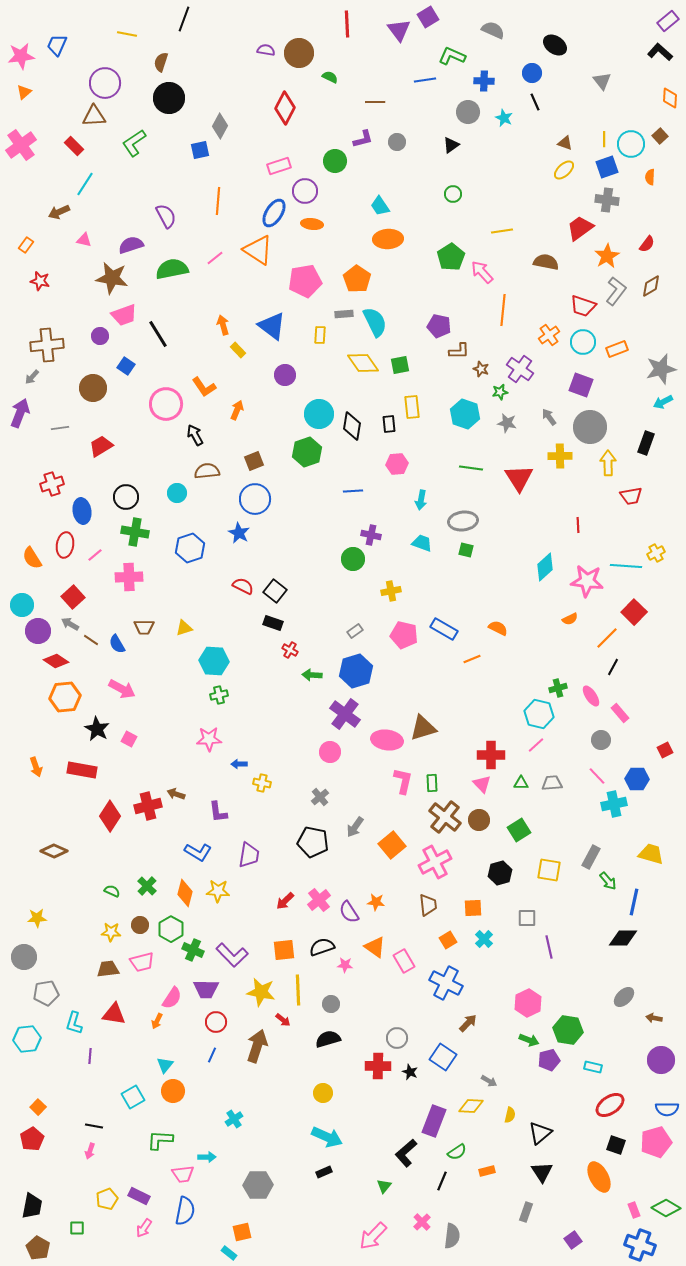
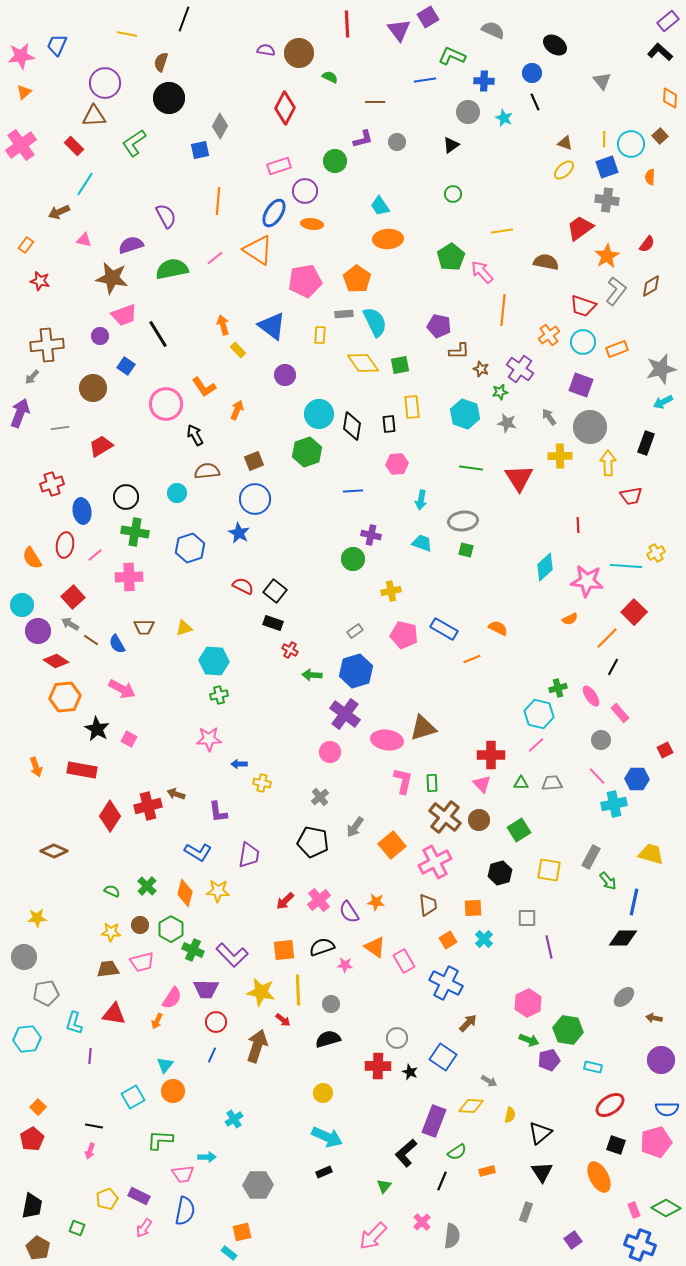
green square at (77, 1228): rotated 21 degrees clockwise
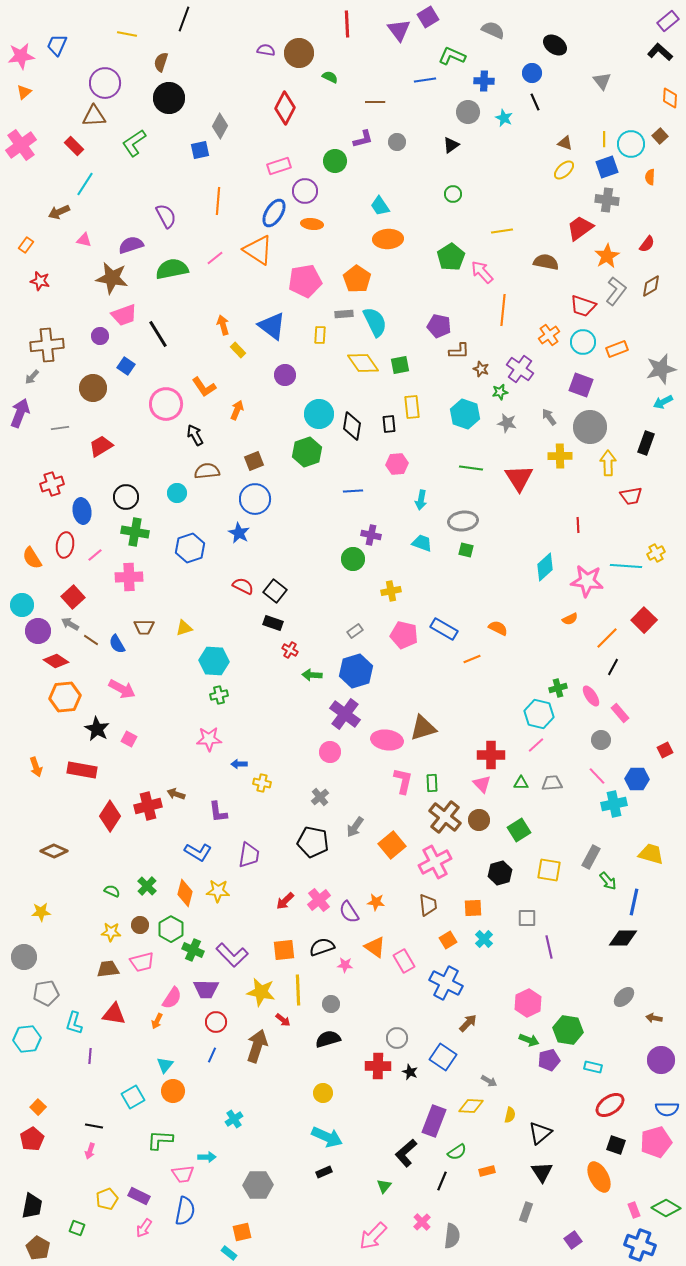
red square at (634, 612): moved 10 px right, 8 px down
yellow star at (37, 918): moved 4 px right, 6 px up
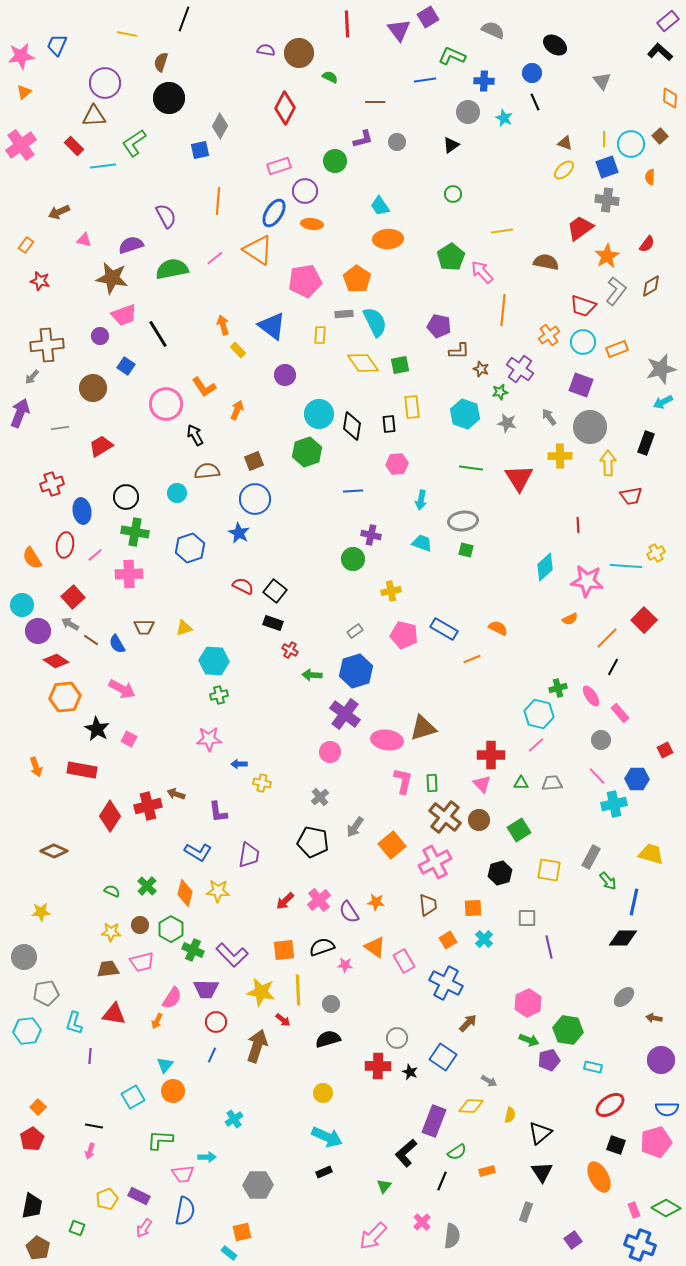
cyan line at (85, 184): moved 18 px right, 18 px up; rotated 50 degrees clockwise
pink cross at (129, 577): moved 3 px up
cyan hexagon at (27, 1039): moved 8 px up
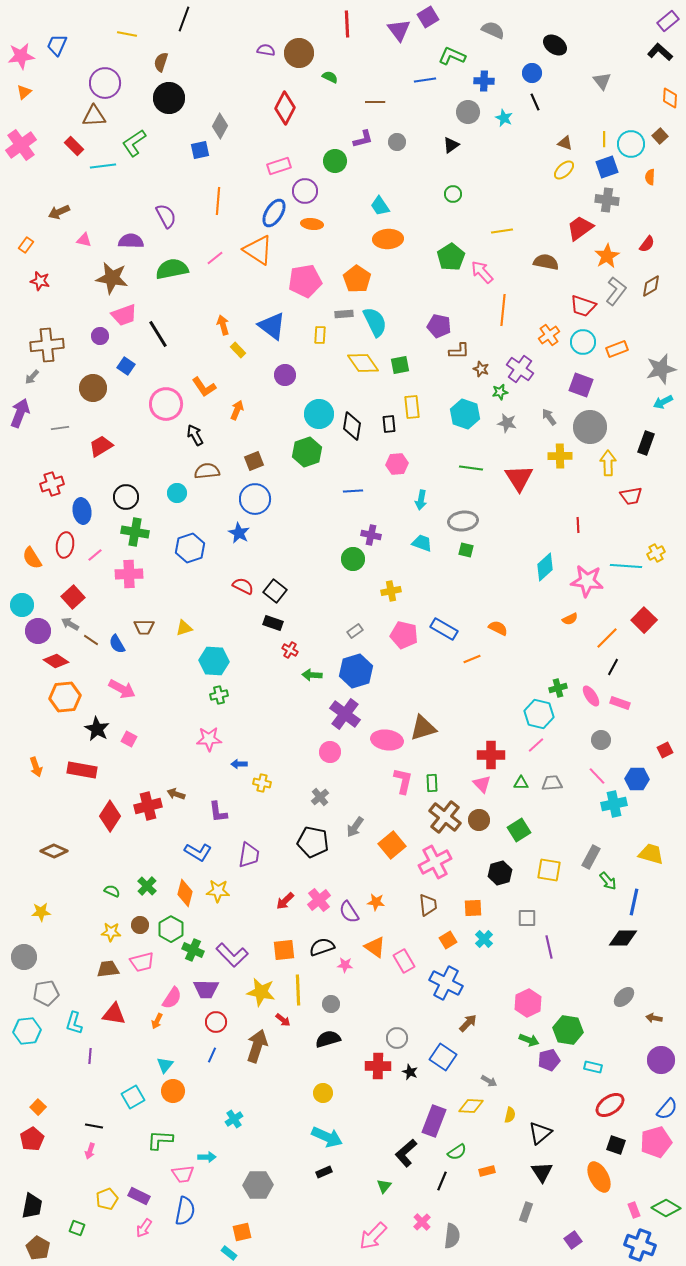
purple semicircle at (131, 245): moved 4 px up; rotated 20 degrees clockwise
pink rectangle at (620, 713): moved 10 px up; rotated 30 degrees counterclockwise
blue semicircle at (667, 1109): rotated 50 degrees counterclockwise
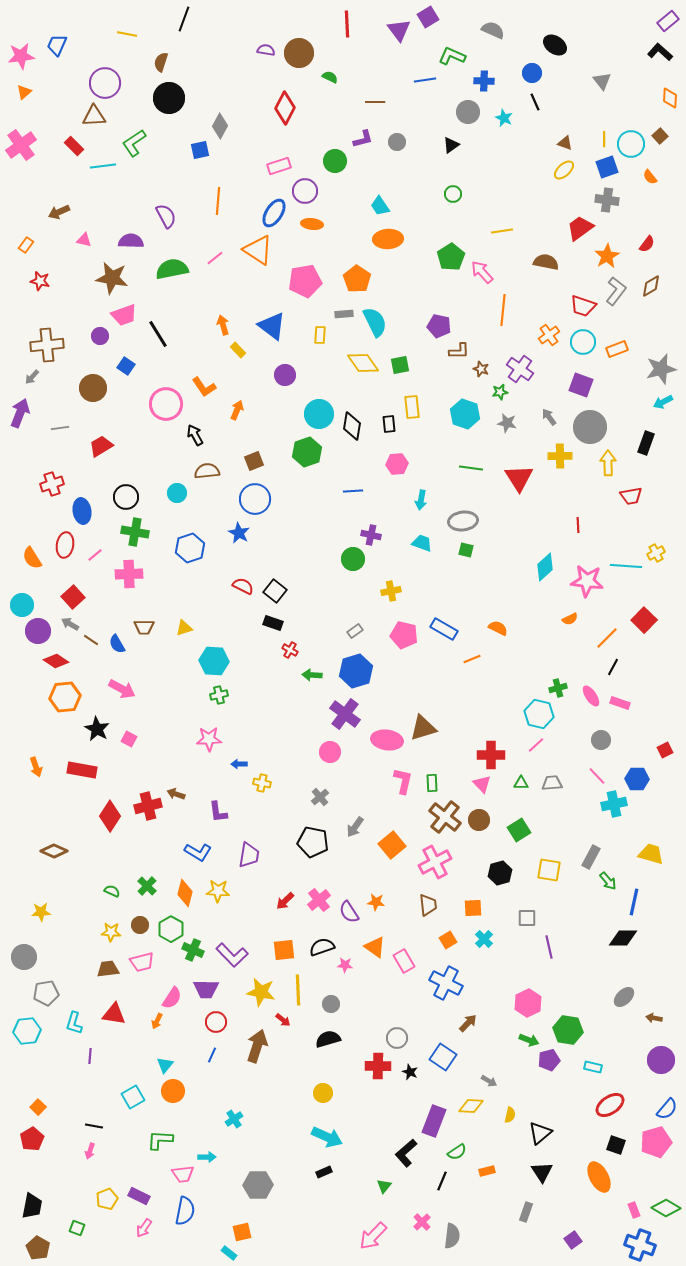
orange semicircle at (650, 177): rotated 42 degrees counterclockwise
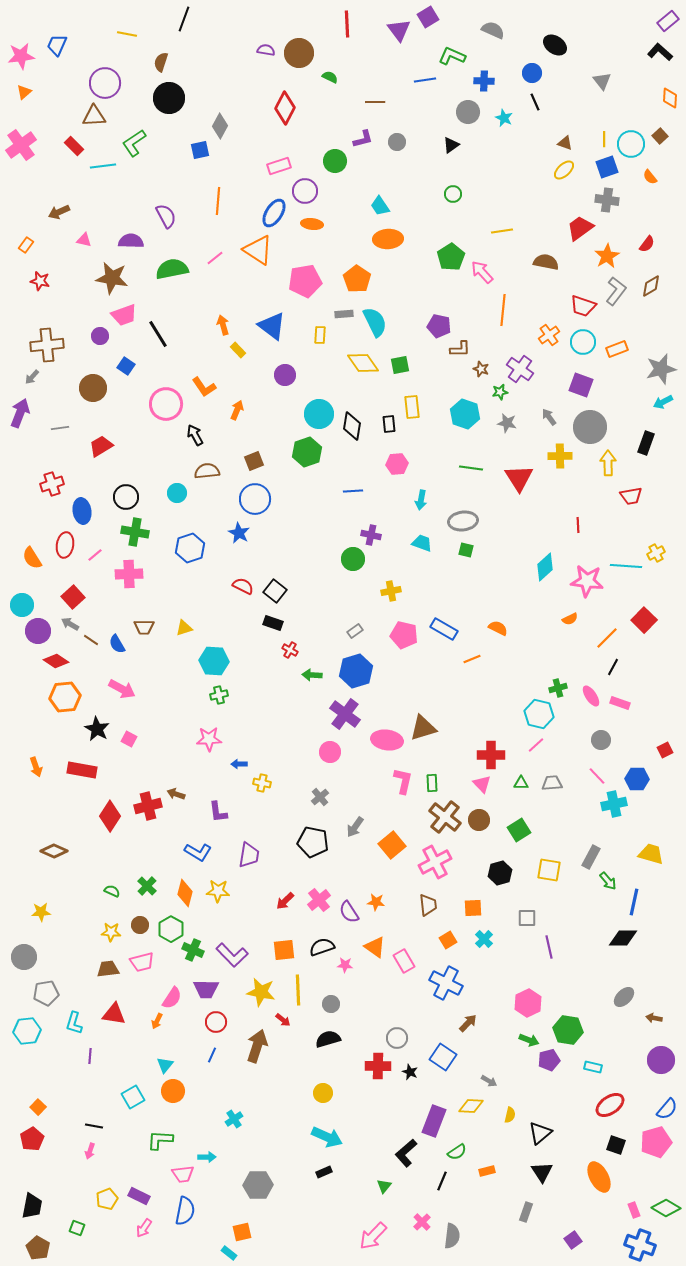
brown L-shape at (459, 351): moved 1 px right, 2 px up
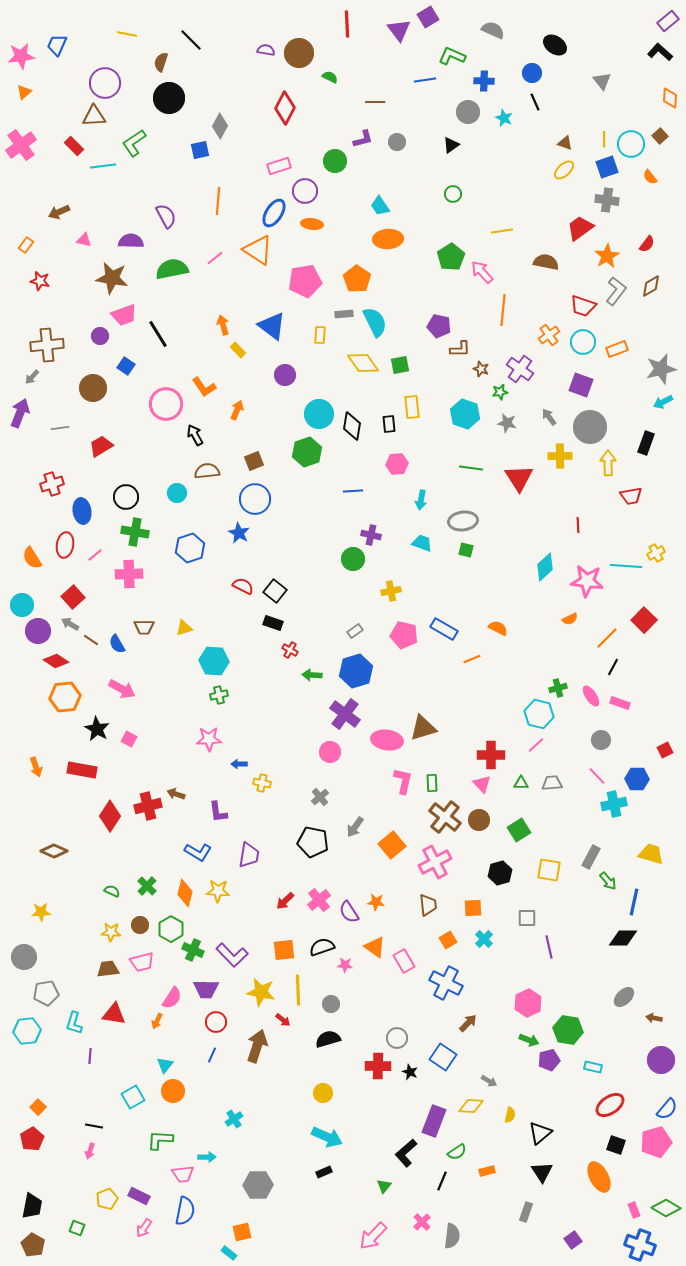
black line at (184, 19): moved 7 px right, 21 px down; rotated 65 degrees counterclockwise
brown pentagon at (38, 1248): moved 5 px left, 3 px up
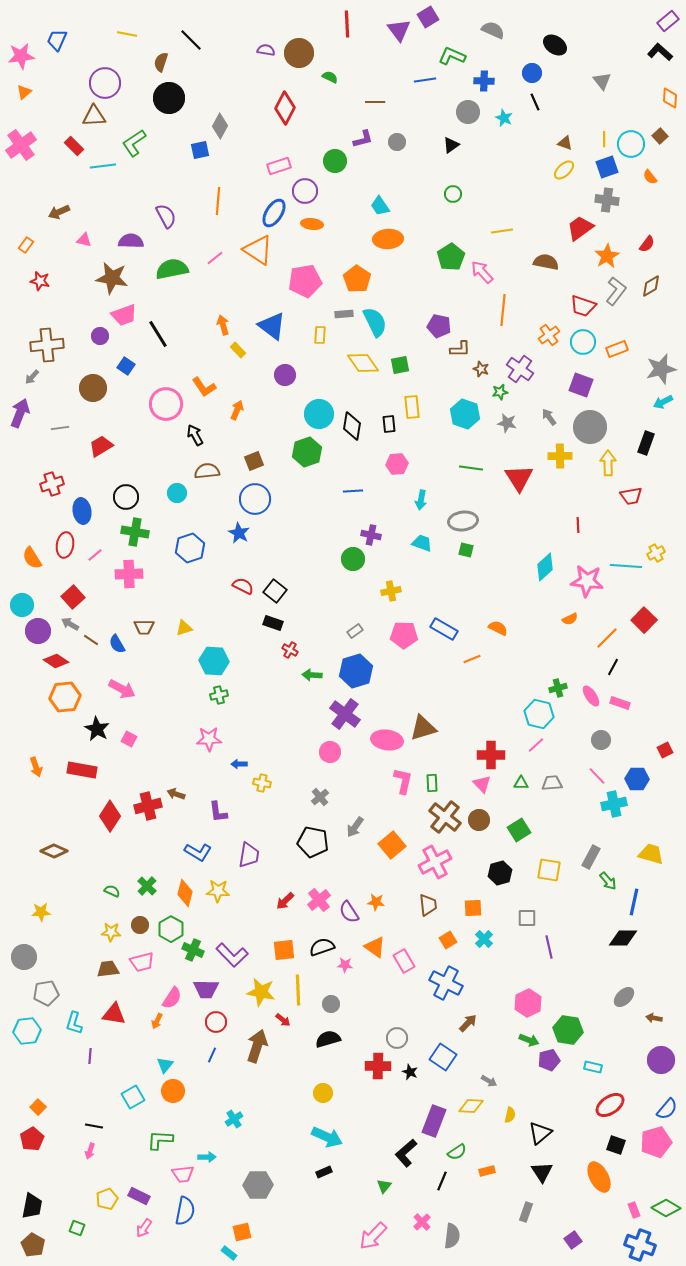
blue trapezoid at (57, 45): moved 5 px up
pink pentagon at (404, 635): rotated 12 degrees counterclockwise
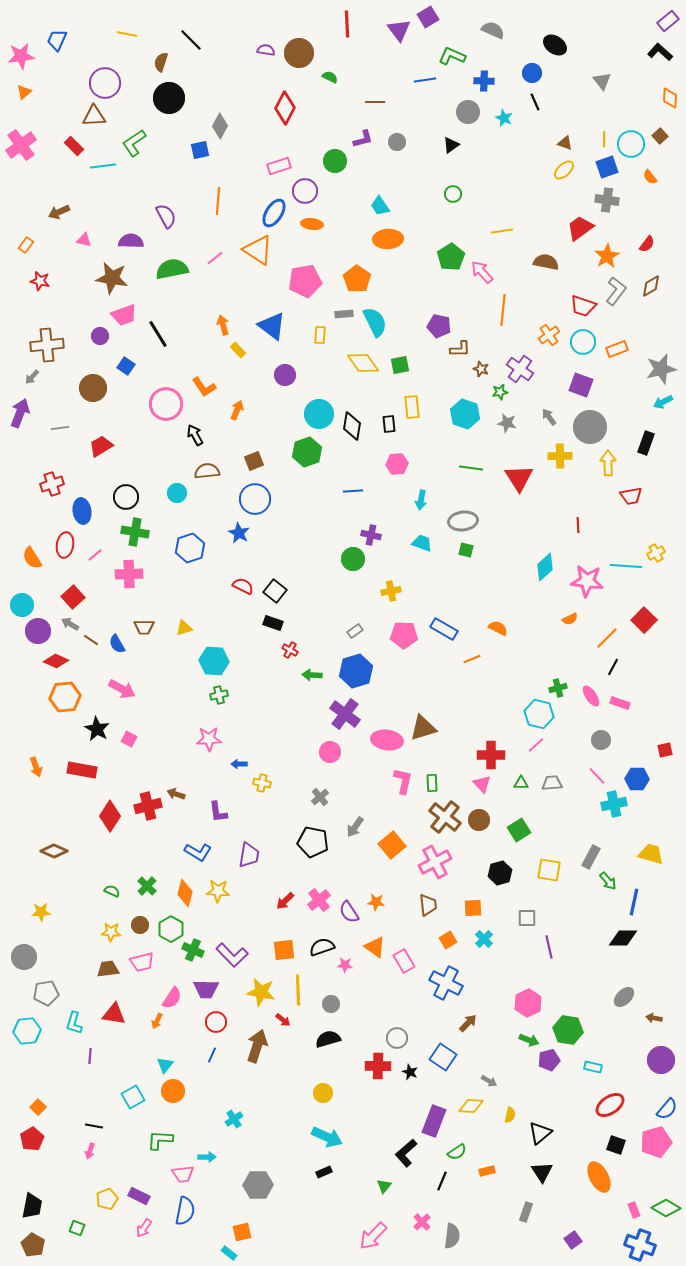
red diamond at (56, 661): rotated 10 degrees counterclockwise
red square at (665, 750): rotated 14 degrees clockwise
